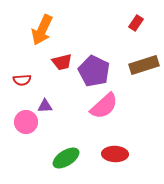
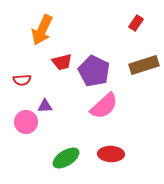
red ellipse: moved 4 px left
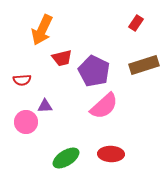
red trapezoid: moved 4 px up
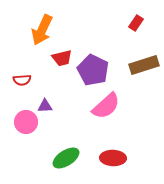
purple pentagon: moved 1 px left, 1 px up
pink semicircle: moved 2 px right
red ellipse: moved 2 px right, 4 px down
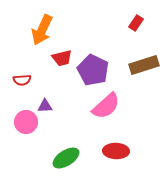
red ellipse: moved 3 px right, 7 px up
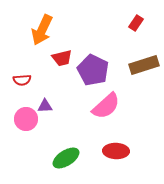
pink circle: moved 3 px up
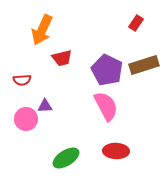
purple pentagon: moved 14 px right
pink semicircle: rotated 76 degrees counterclockwise
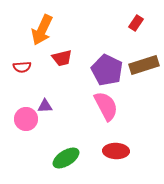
red semicircle: moved 13 px up
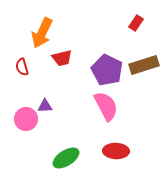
orange arrow: moved 3 px down
red semicircle: rotated 78 degrees clockwise
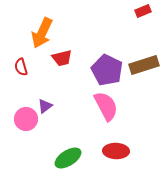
red rectangle: moved 7 px right, 12 px up; rotated 35 degrees clockwise
red semicircle: moved 1 px left
purple triangle: rotated 35 degrees counterclockwise
green ellipse: moved 2 px right
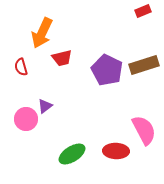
pink semicircle: moved 38 px right, 24 px down
green ellipse: moved 4 px right, 4 px up
